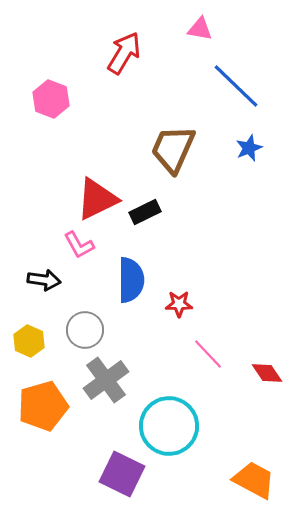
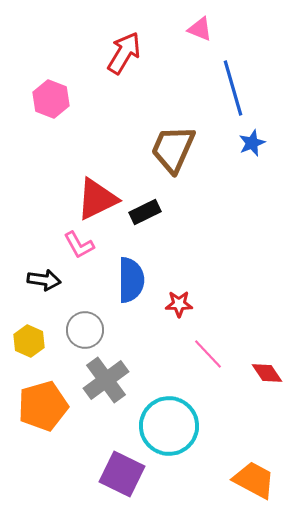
pink triangle: rotated 12 degrees clockwise
blue line: moved 3 px left, 2 px down; rotated 30 degrees clockwise
blue star: moved 3 px right, 5 px up
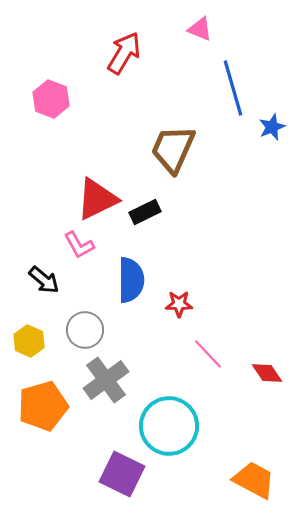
blue star: moved 20 px right, 16 px up
black arrow: rotated 32 degrees clockwise
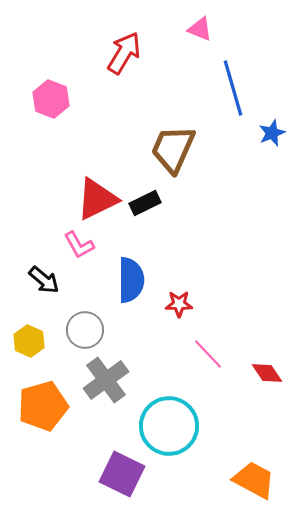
blue star: moved 6 px down
black rectangle: moved 9 px up
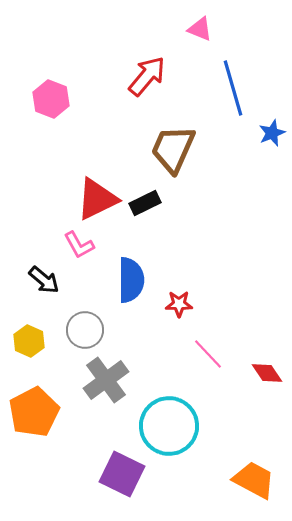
red arrow: moved 23 px right, 23 px down; rotated 9 degrees clockwise
orange pentagon: moved 9 px left, 6 px down; rotated 12 degrees counterclockwise
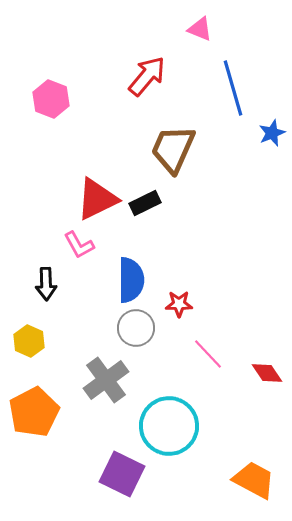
black arrow: moved 2 px right, 4 px down; rotated 48 degrees clockwise
gray circle: moved 51 px right, 2 px up
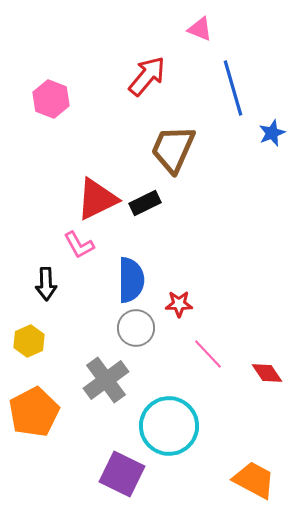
yellow hexagon: rotated 12 degrees clockwise
